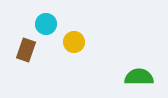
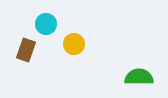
yellow circle: moved 2 px down
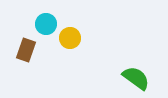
yellow circle: moved 4 px left, 6 px up
green semicircle: moved 3 px left, 1 px down; rotated 36 degrees clockwise
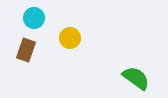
cyan circle: moved 12 px left, 6 px up
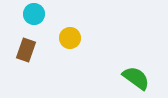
cyan circle: moved 4 px up
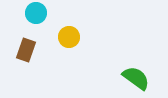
cyan circle: moved 2 px right, 1 px up
yellow circle: moved 1 px left, 1 px up
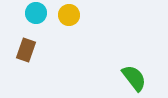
yellow circle: moved 22 px up
green semicircle: moved 2 px left; rotated 16 degrees clockwise
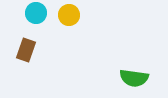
green semicircle: rotated 136 degrees clockwise
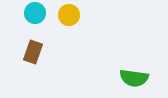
cyan circle: moved 1 px left
brown rectangle: moved 7 px right, 2 px down
